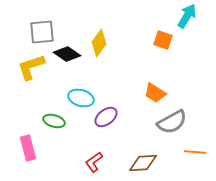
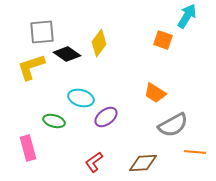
gray semicircle: moved 1 px right, 3 px down
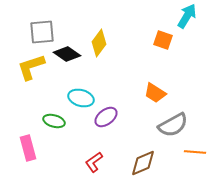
brown diamond: rotated 20 degrees counterclockwise
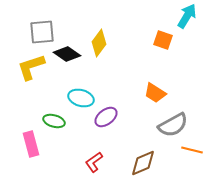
pink rectangle: moved 3 px right, 4 px up
orange line: moved 3 px left, 2 px up; rotated 10 degrees clockwise
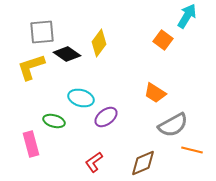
orange square: rotated 18 degrees clockwise
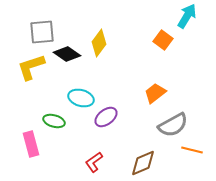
orange trapezoid: rotated 110 degrees clockwise
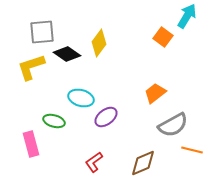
orange square: moved 3 px up
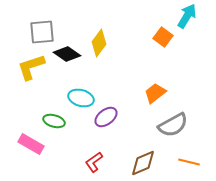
pink rectangle: rotated 45 degrees counterclockwise
orange line: moved 3 px left, 12 px down
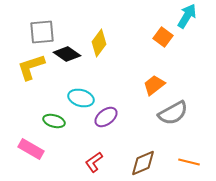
orange trapezoid: moved 1 px left, 8 px up
gray semicircle: moved 12 px up
pink rectangle: moved 5 px down
